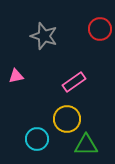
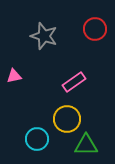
red circle: moved 5 px left
pink triangle: moved 2 px left
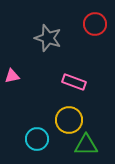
red circle: moved 5 px up
gray star: moved 4 px right, 2 px down
pink triangle: moved 2 px left
pink rectangle: rotated 55 degrees clockwise
yellow circle: moved 2 px right, 1 px down
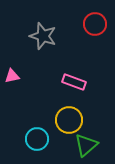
gray star: moved 5 px left, 2 px up
green triangle: rotated 40 degrees counterclockwise
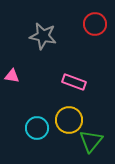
gray star: rotated 8 degrees counterclockwise
pink triangle: rotated 21 degrees clockwise
cyan circle: moved 11 px up
green triangle: moved 5 px right, 4 px up; rotated 10 degrees counterclockwise
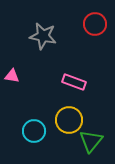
cyan circle: moved 3 px left, 3 px down
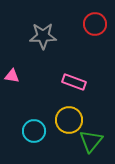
gray star: rotated 12 degrees counterclockwise
